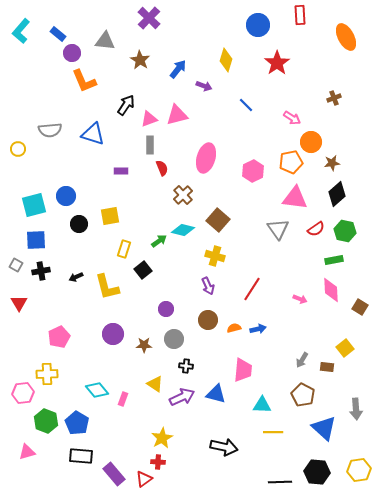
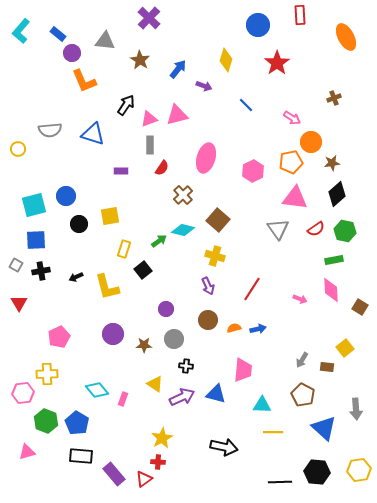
red semicircle at (162, 168): rotated 56 degrees clockwise
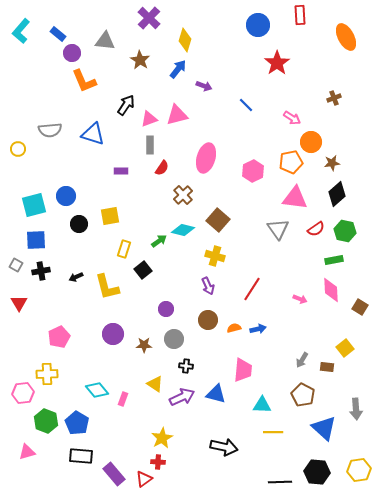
yellow diamond at (226, 60): moved 41 px left, 20 px up
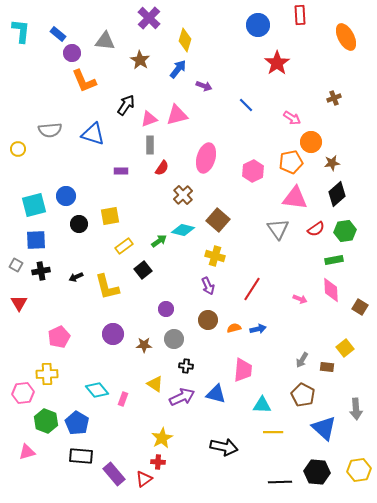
cyan L-shape at (21, 31): rotated 145 degrees clockwise
green hexagon at (345, 231): rotated 20 degrees counterclockwise
yellow rectangle at (124, 249): moved 3 px up; rotated 36 degrees clockwise
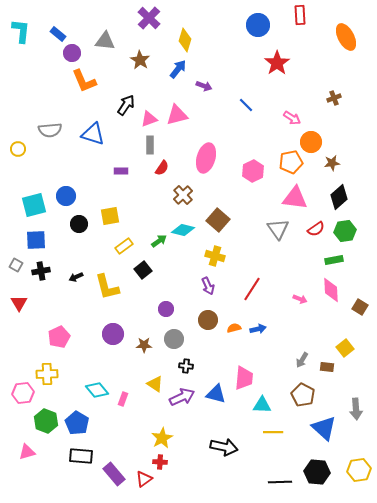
black diamond at (337, 194): moved 2 px right, 3 px down
pink trapezoid at (243, 370): moved 1 px right, 8 px down
red cross at (158, 462): moved 2 px right
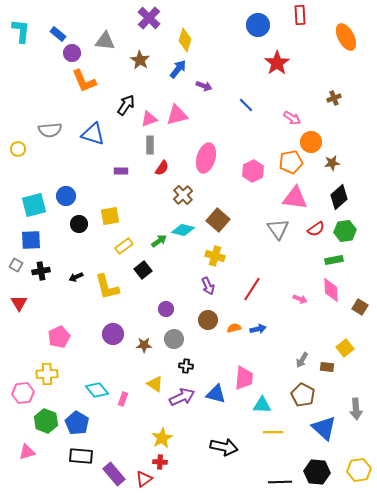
blue square at (36, 240): moved 5 px left
